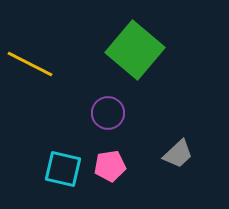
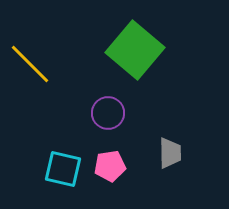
yellow line: rotated 18 degrees clockwise
gray trapezoid: moved 8 px left, 1 px up; rotated 48 degrees counterclockwise
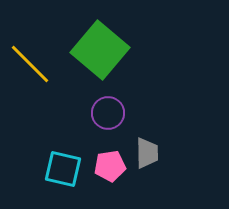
green square: moved 35 px left
gray trapezoid: moved 23 px left
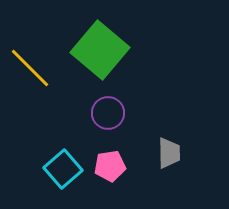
yellow line: moved 4 px down
gray trapezoid: moved 22 px right
cyan square: rotated 36 degrees clockwise
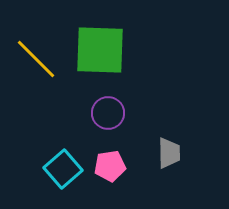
green square: rotated 38 degrees counterclockwise
yellow line: moved 6 px right, 9 px up
